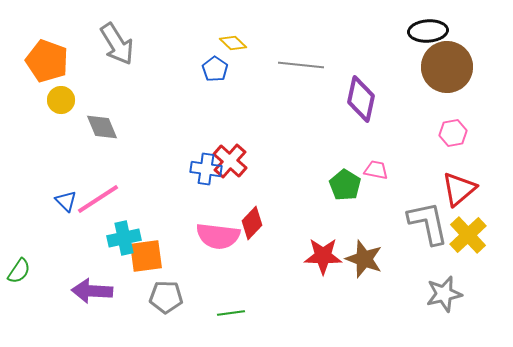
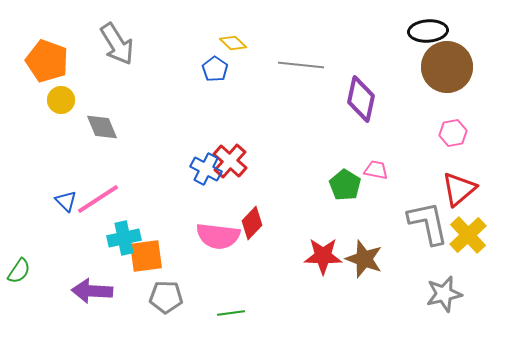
blue cross: rotated 20 degrees clockwise
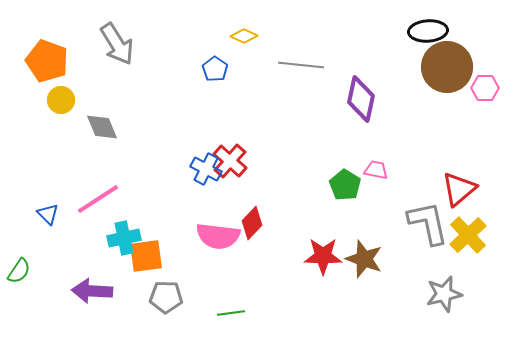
yellow diamond: moved 11 px right, 7 px up; rotated 20 degrees counterclockwise
pink hexagon: moved 32 px right, 45 px up; rotated 12 degrees clockwise
blue triangle: moved 18 px left, 13 px down
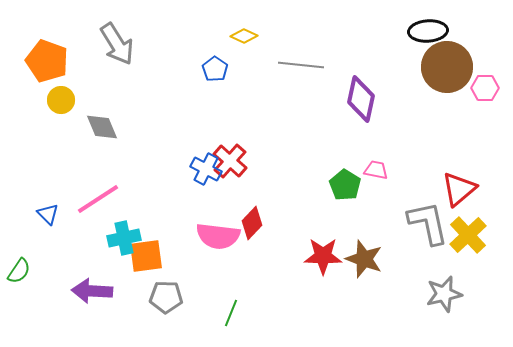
green line: rotated 60 degrees counterclockwise
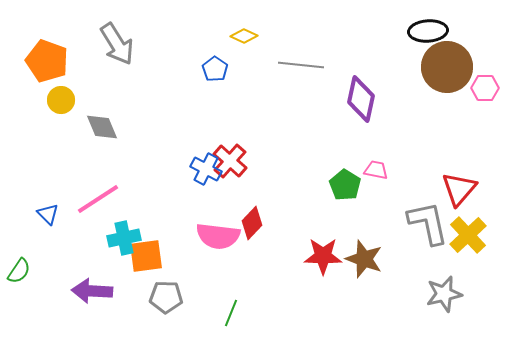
red triangle: rotated 9 degrees counterclockwise
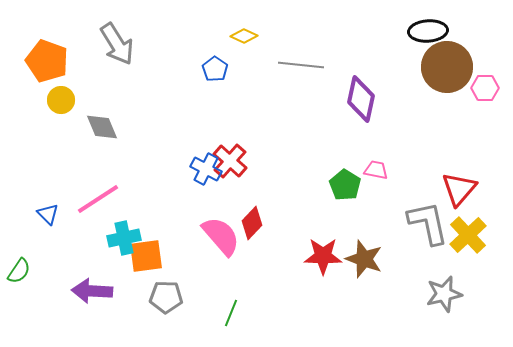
pink semicircle: moved 3 px right; rotated 138 degrees counterclockwise
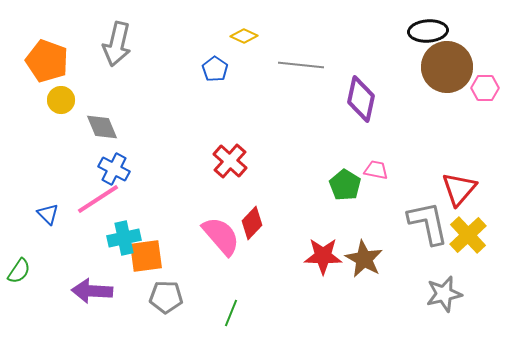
gray arrow: rotated 45 degrees clockwise
blue cross: moved 92 px left
brown star: rotated 9 degrees clockwise
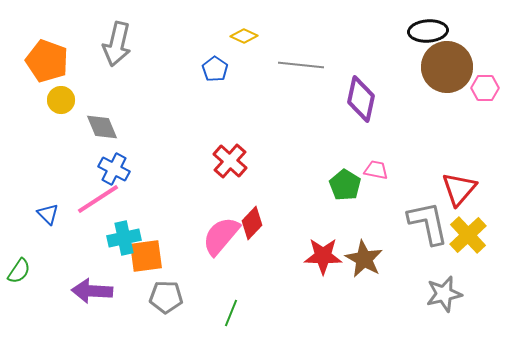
pink semicircle: rotated 99 degrees counterclockwise
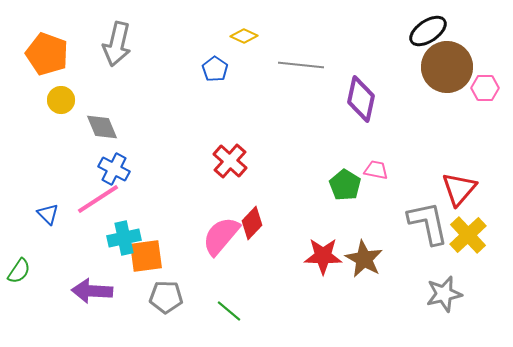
black ellipse: rotated 30 degrees counterclockwise
orange pentagon: moved 7 px up
green line: moved 2 px left, 2 px up; rotated 72 degrees counterclockwise
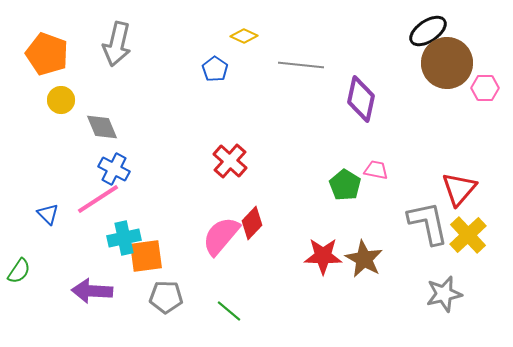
brown circle: moved 4 px up
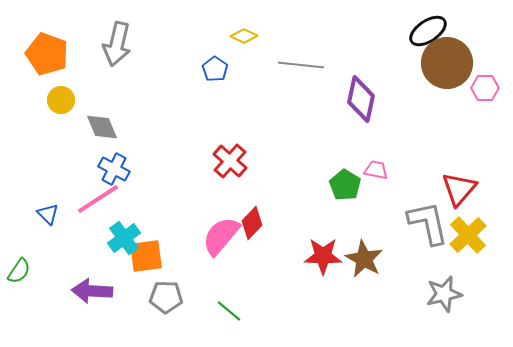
cyan cross: rotated 24 degrees counterclockwise
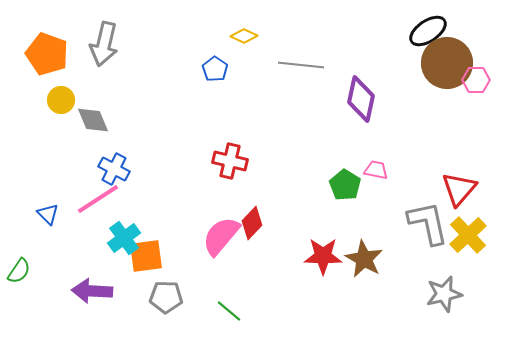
gray arrow: moved 13 px left
pink hexagon: moved 9 px left, 8 px up
gray diamond: moved 9 px left, 7 px up
red cross: rotated 28 degrees counterclockwise
